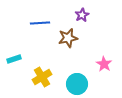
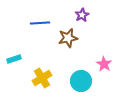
yellow cross: moved 1 px down
cyan circle: moved 4 px right, 3 px up
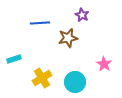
purple star: rotated 16 degrees counterclockwise
cyan circle: moved 6 px left, 1 px down
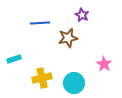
yellow cross: rotated 18 degrees clockwise
cyan circle: moved 1 px left, 1 px down
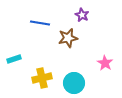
blue line: rotated 12 degrees clockwise
pink star: moved 1 px right, 1 px up
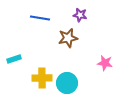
purple star: moved 2 px left; rotated 16 degrees counterclockwise
blue line: moved 5 px up
pink star: rotated 21 degrees counterclockwise
yellow cross: rotated 12 degrees clockwise
cyan circle: moved 7 px left
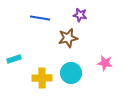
cyan circle: moved 4 px right, 10 px up
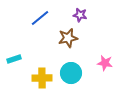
blue line: rotated 48 degrees counterclockwise
